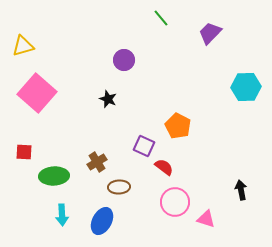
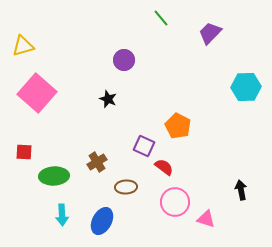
brown ellipse: moved 7 px right
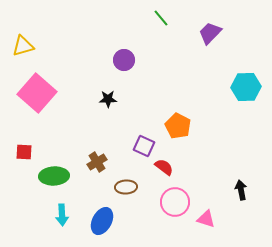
black star: rotated 24 degrees counterclockwise
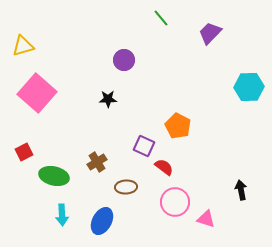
cyan hexagon: moved 3 px right
red square: rotated 30 degrees counterclockwise
green ellipse: rotated 16 degrees clockwise
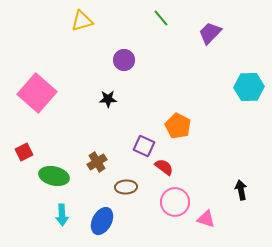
yellow triangle: moved 59 px right, 25 px up
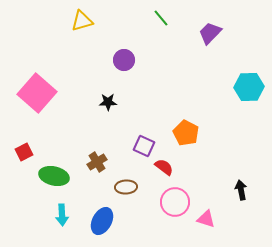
black star: moved 3 px down
orange pentagon: moved 8 px right, 7 px down
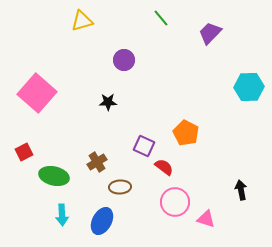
brown ellipse: moved 6 px left
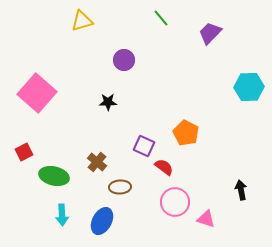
brown cross: rotated 18 degrees counterclockwise
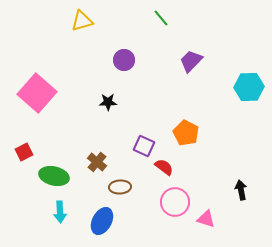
purple trapezoid: moved 19 px left, 28 px down
cyan arrow: moved 2 px left, 3 px up
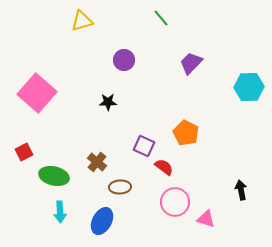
purple trapezoid: moved 2 px down
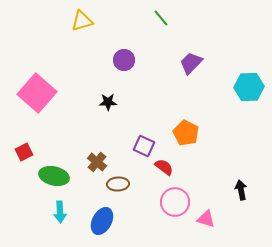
brown ellipse: moved 2 px left, 3 px up
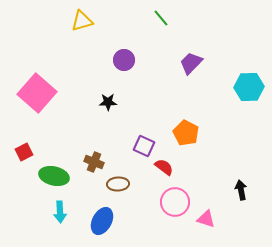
brown cross: moved 3 px left; rotated 18 degrees counterclockwise
